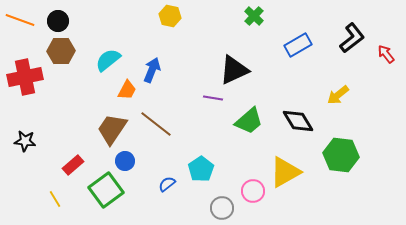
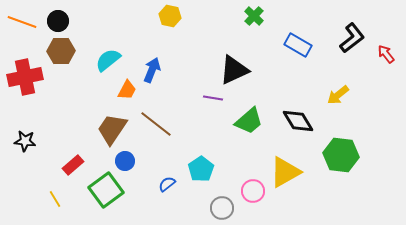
orange line: moved 2 px right, 2 px down
blue rectangle: rotated 60 degrees clockwise
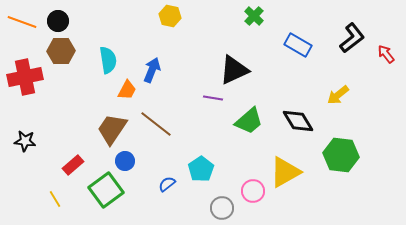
cyan semicircle: rotated 120 degrees clockwise
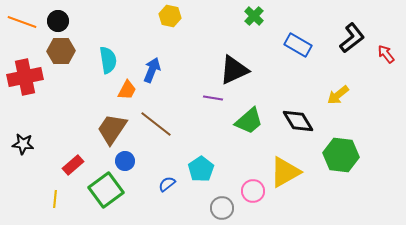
black star: moved 2 px left, 3 px down
yellow line: rotated 36 degrees clockwise
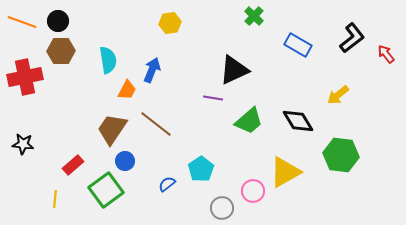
yellow hexagon: moved 7 px down; rotated 20 degrees counterclockwise
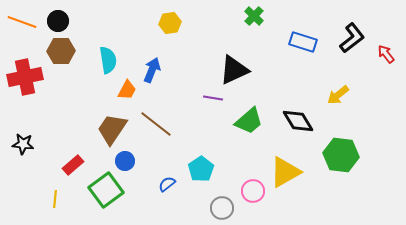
blue rectangle: moved 5 px right, 3 px up; rotated 12 degrees counterclockwise
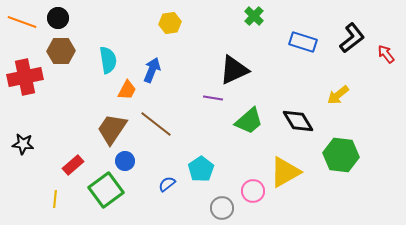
black circle: moved 3 px up
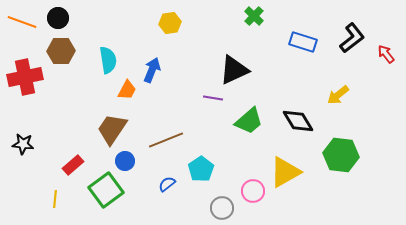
brown line: moved 10 px right, 16 px down; rotated 60 degrees counterclockwise
